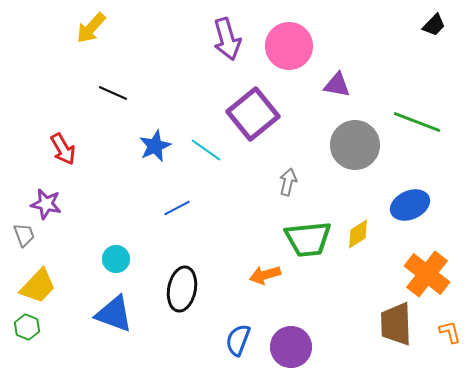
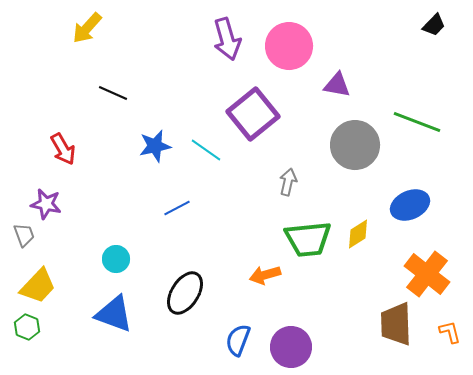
yellow arrow: moved 4 px left
blue star: rotated 12 degrees clockwise
black ellipse: moved 3 px right, 4 px down; rotated 21 degrees clockwise
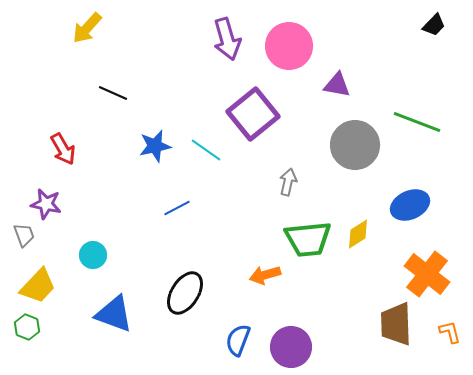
cyan circle: moved 23 px left, 4 px up
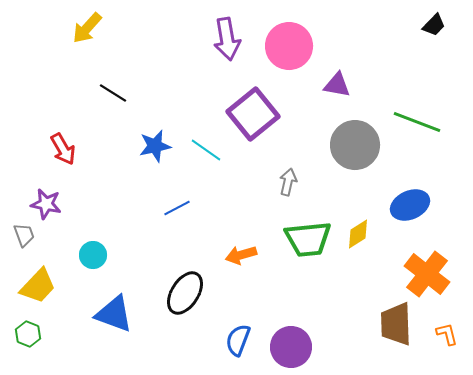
purple arrow: rotated 6 degrees clockwise
black line: rotated 8 degrees clockwise
orange arrow: moved 24 px left, 20 px up
green hexagon: moved 1 px right, 7 px down
orange L-shape: moved 3 px left, 2 px down
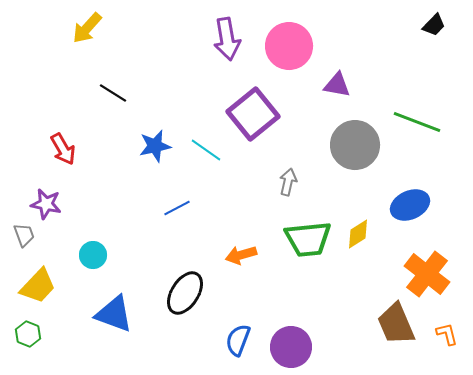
brown trapezoid: rotated 21 degrees counterclockwise
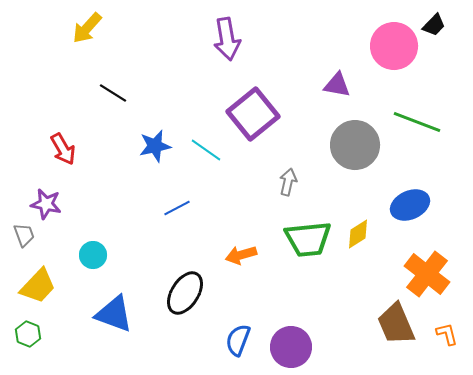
pink circle: moved 105 px right
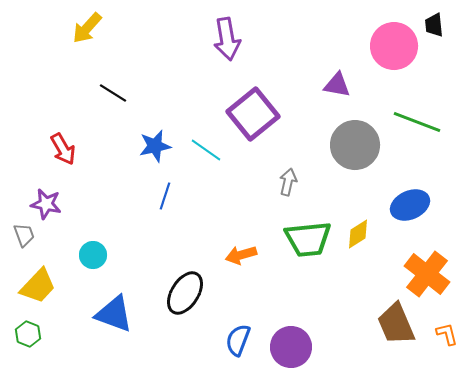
black trapezoid: rotated 130 degrees clockwise
blue line: moved 12 px left, 12 px up; rotated 44 degrees counterclockwise
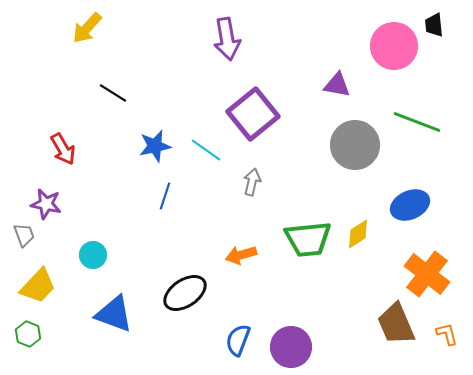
gray arrow: moved 36 px left
black ellipse: rotated 24 degrees clockwise
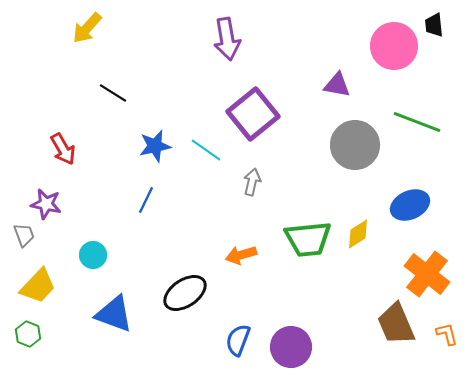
blue line: moved 19 px left, 4 px down; rotated 8 degrees clockwise
